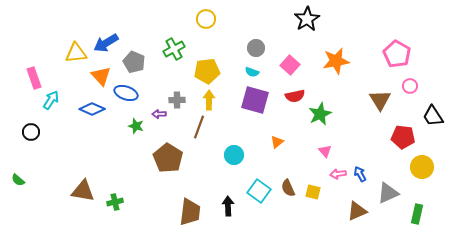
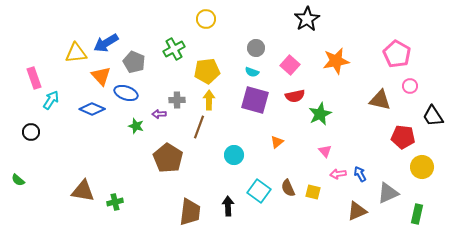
brown triangle at (380, 100): rotated 45 degrees counterclockwise
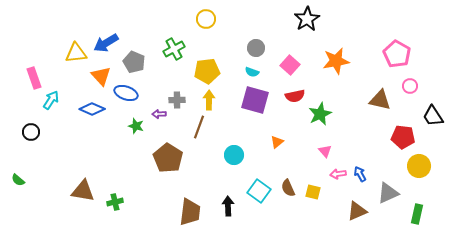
yellow circle at (422, 167): moved 3 px left, 1 px up
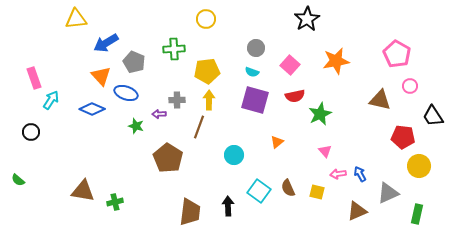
green cross at (174, 49): rotated 25 degrees clockwise
yellow triangle at (76, 53): moved 34 px up
yellow square at (313, 192): moved 4 px right
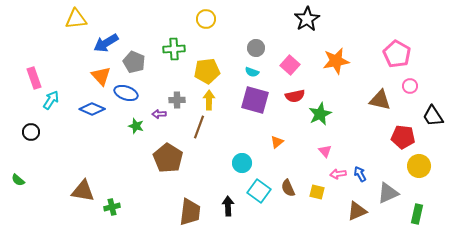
cyan circle at (234, 155): moved 8 px right, 8 px down
green cross at (115, 202): moved 3 px left, 5 px down
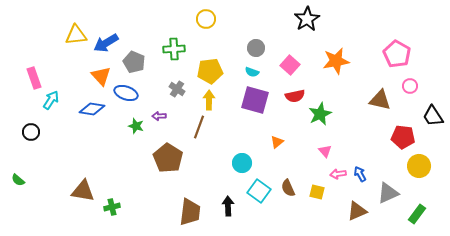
yellow triangle at (76, 19): moved 16 px down
yellow pentagon at (207, 71): moved 3 px right
gray cross at (177, 100): moved 11 px up; rotated 35 degrees clockwise
blue diamond at (92, 109): rotated 15 degrees counterclockwise
purple arrow at (159, 114): moved 2 px down
green rectangle at (417, 214): rotated 24 degrees clockwise
